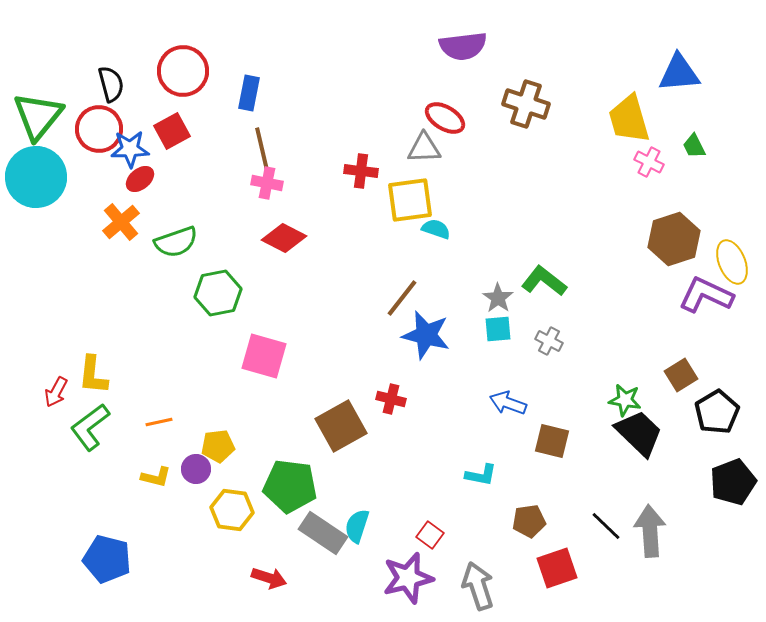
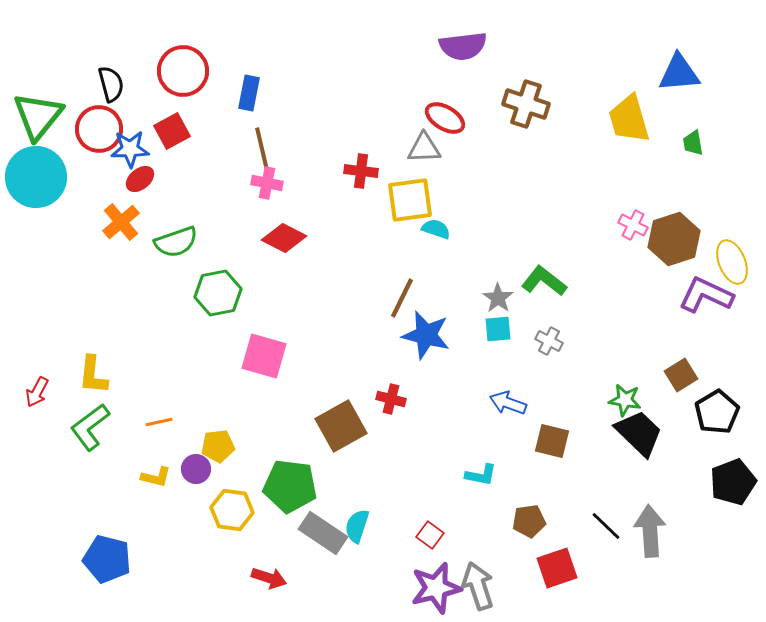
green trapezoid at (694, 146): moved 1 px left, 3 px up; rotated 16 degrees clockwise
pink cross at (649, 162): moved 16 px left, 63 px down
brown line at (402, 298): rotated 12 degrees counterclockwise
red arrow at (56, 392): moved 19 px left
purple star at (408, 578): moved 28 px right, 10 px down
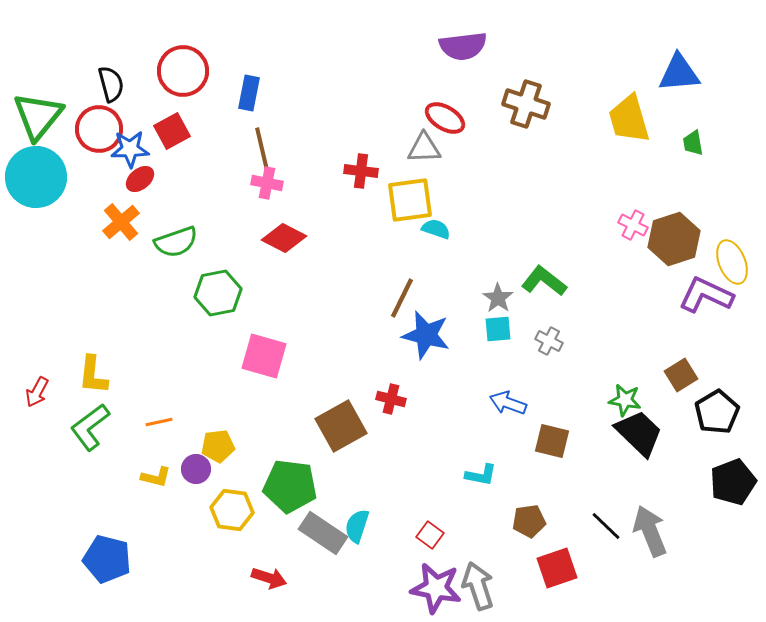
gray arrow at (650, 531): rotated 18 degrees counterclockwise
purple star at (436, 588): rotated 24 degrees clockwise
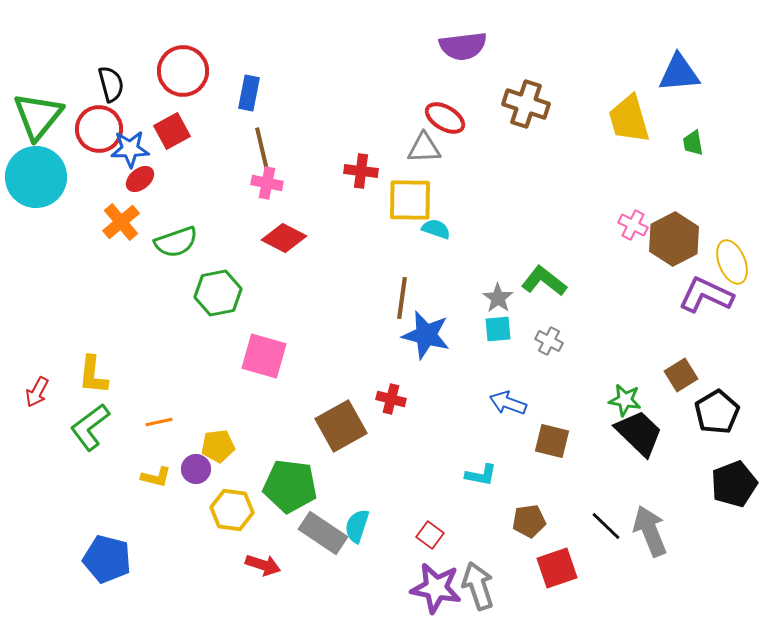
yellow square at (410, 200): rotated 9 degrees clockwise
brown hexagon at (674, 239): rotated 9 degrees counterclockwise
brown line at (402, 298): rotated 18 degrees counterclockwise
black pentagon at (733, 482): moved 1 px right, 2 px down
red arrow at (269, 578): moved 6 px left, 13 px up
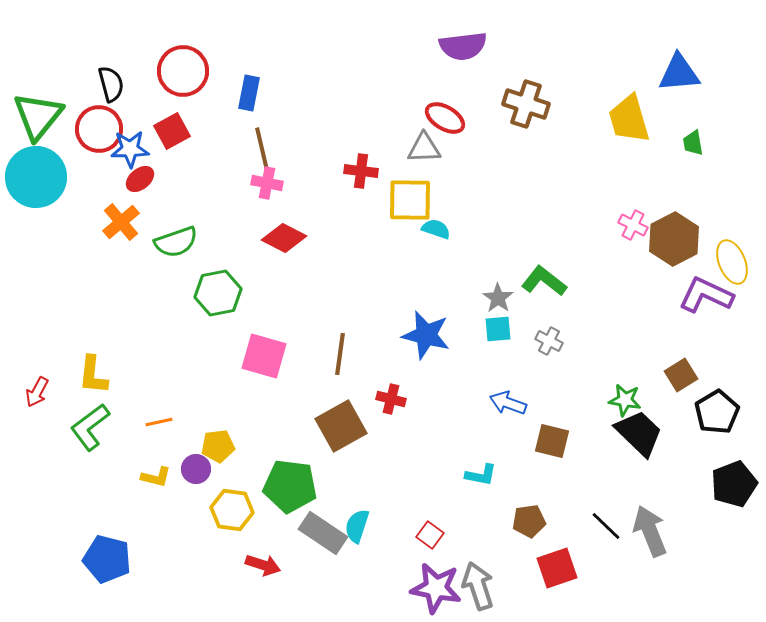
brown line at (402, 298): moved 62 px left, 56 px down
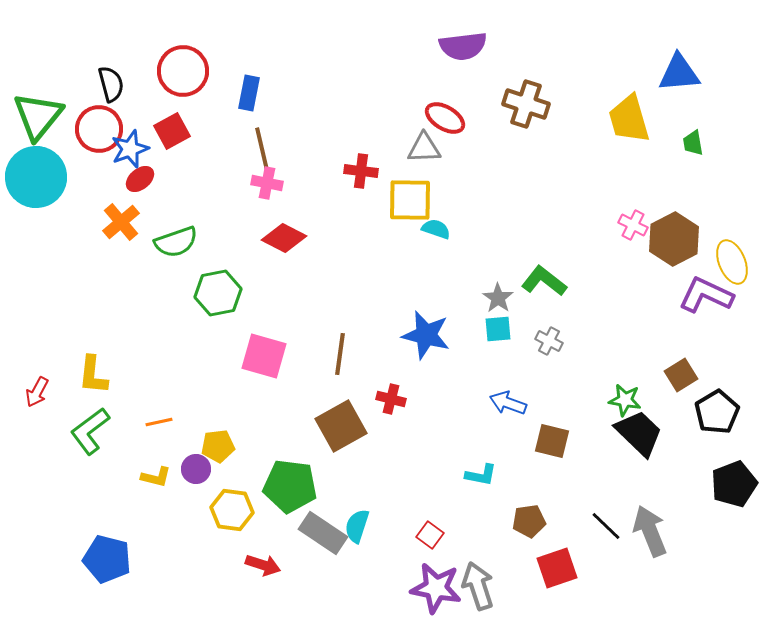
blue star at (130, 149): rotated 18 degrees counterclockwise
green L-shape at (90, 427): moved 4 px down
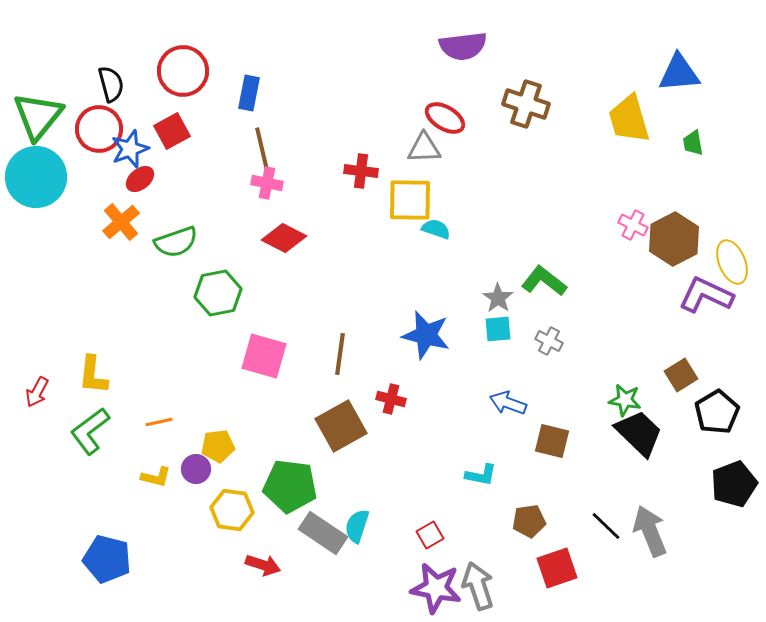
red square at (430, 535): rotated 24 degrees clockwise
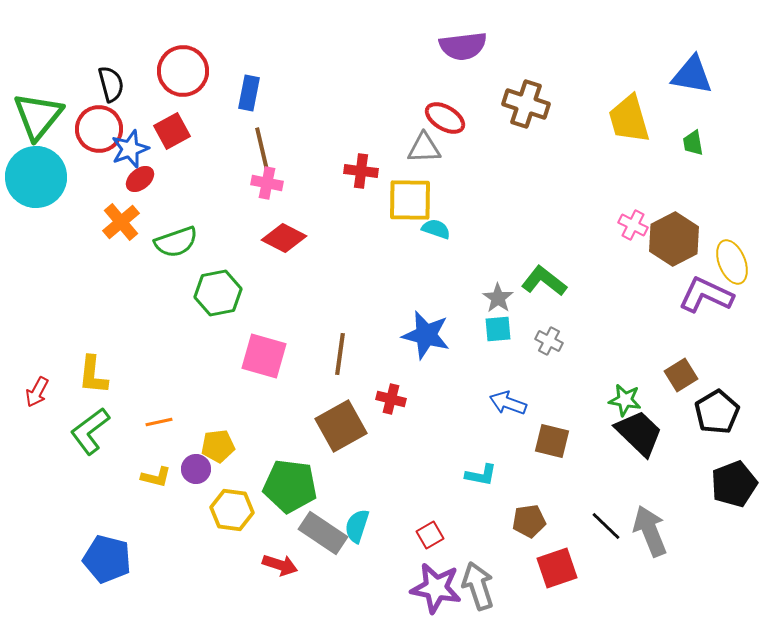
blue triangle at (679, 73): moved 13 px right, 2 px down; rotated 15 degrees clockwise
red arrow at (263, 565): moved 17 px right
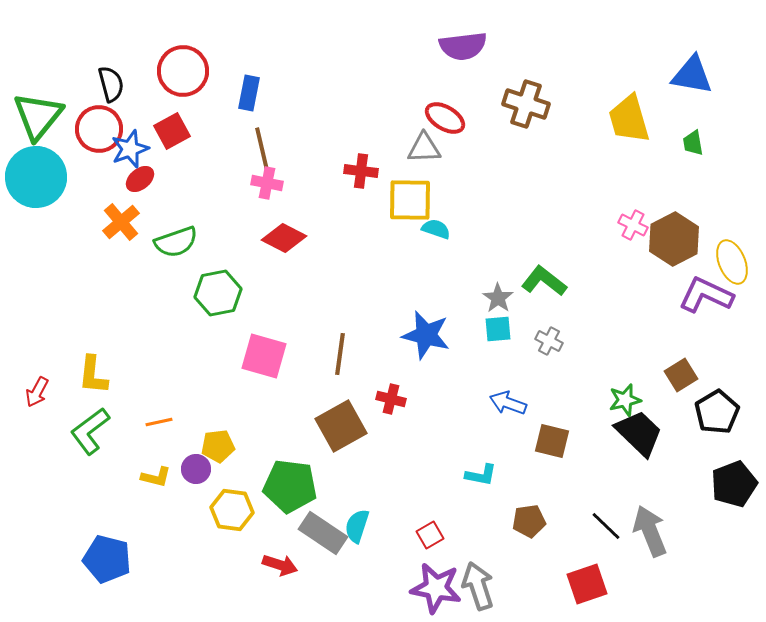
green star at (625, 400): rotated 24 degrees counterclockwise
red square at (557, 568): moved 30 px right, 16 px down
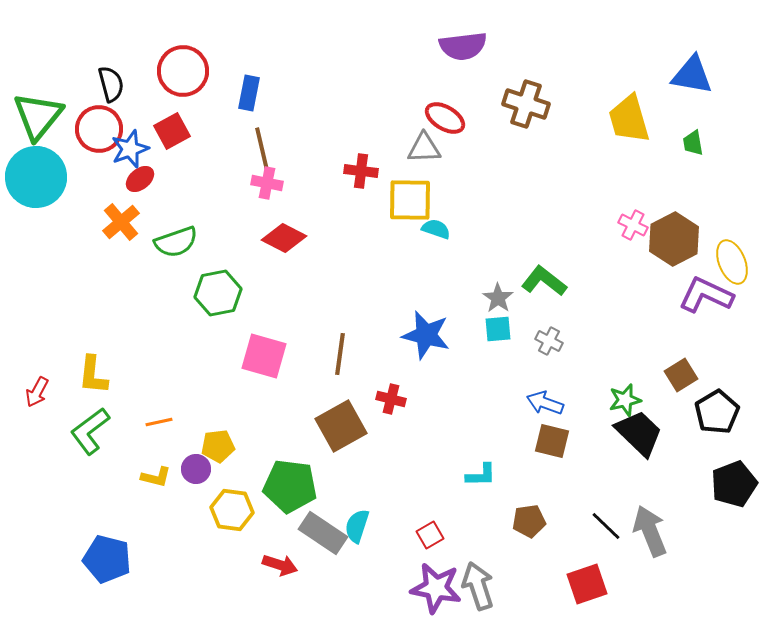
blue arrow at (508, 403): moved 37 px right
cyan L-shape at (481, 475): rotated 12 degrees counterclockwise
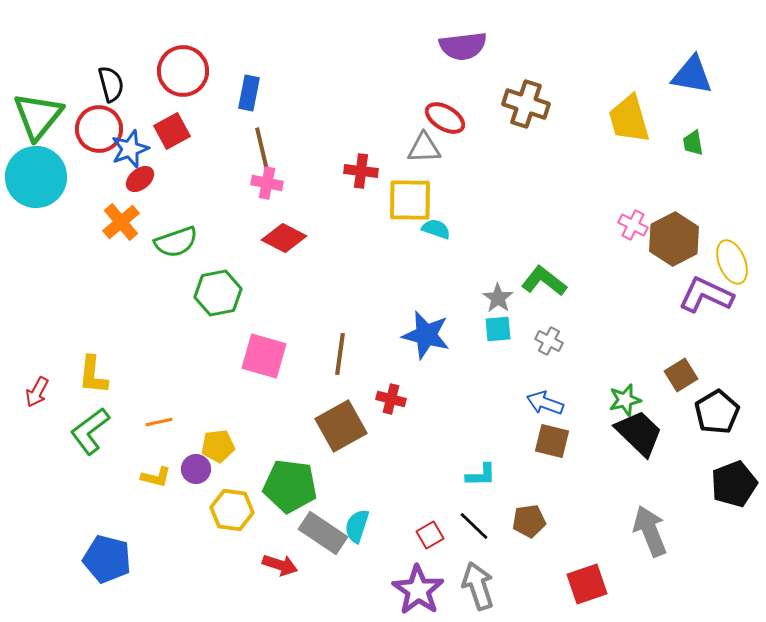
black line at (606, 526): moved 132 px left
purple star at (436, 588): moved 18 px left, 2 px down; rotated 24 degrees clockwise
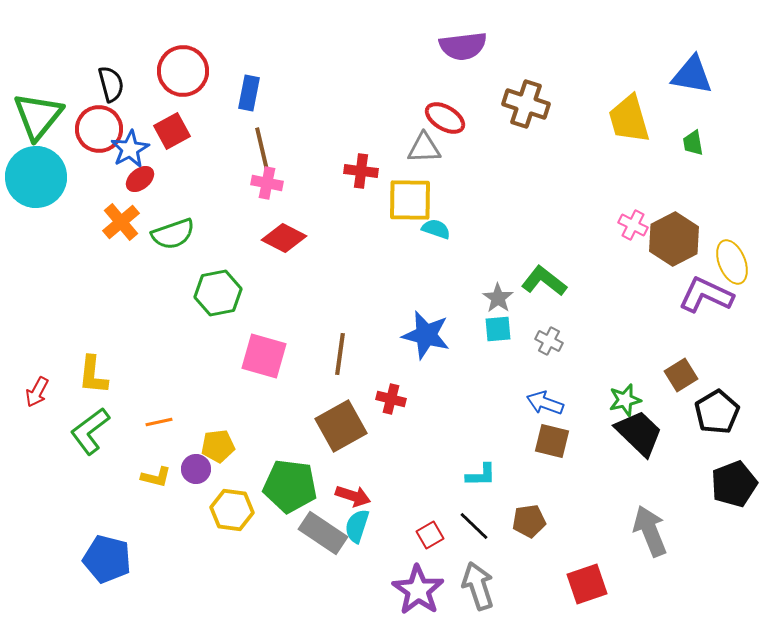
blue star at (130, 149): rotated 9 degrees counterclockwise
green semicircle at (176, 242): moved 3 px left, 8 px up
red arrow at (280, 565): moved 73 px right, 69 px up
